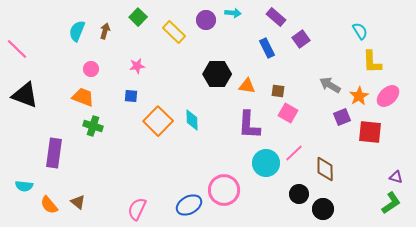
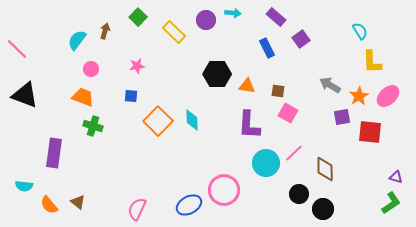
cyan semicircle at (77, 31): moved 9 px down; rotated 15 degrees clockwise
purple square at (342, 117): rotated 12 degrees clockwise
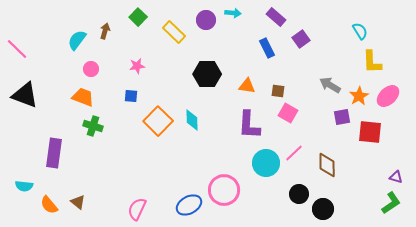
black hexagon at (217, 74): moved 10 px left
brown diamond at (325, 169): moved 2 px right, 4 px up
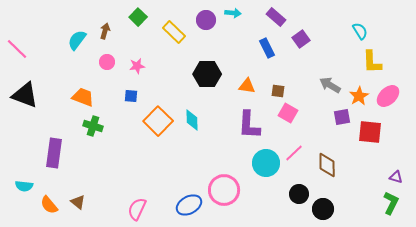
pink circle at (91, 69): moved 16 px right, 7 px up
green L-shape at (391, 203): rotated 30 degrees counterclockwise
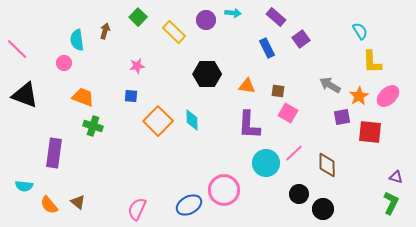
cyan semicircle at (77, 40): rotated 45 degrees counterclockwise
pink circle at (107, 62): moved 43 px left, 1 px down
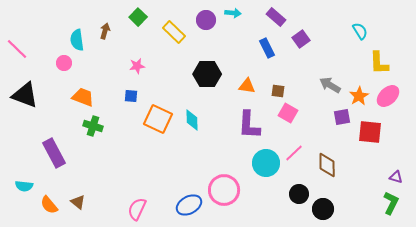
yellow L-shape at (372, 62): moved 7 px right, 1 px down
orange square at (158, 121): moved 2 px up; rotated 20 degrees counterclockwise
purple rectangle at (54, 153): rotated 36 degrees counterclockwise
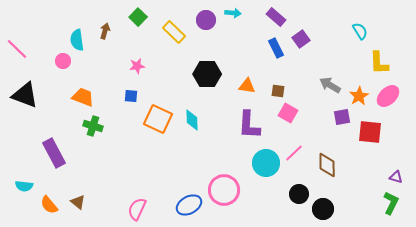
blue rectangle at (267, 48): moved 9 px right
pink circle at (64, 63): moved 1 px left, 2 px up
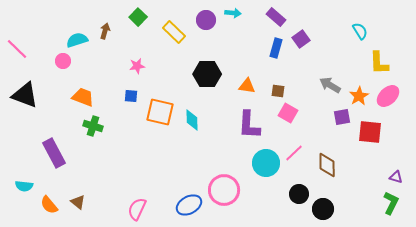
cyan semicircle at (77, 40): rotated 80 degrees clockwise
blue rectangle at (276, 48): rotated 42 degrees clockwise
orange square at (158, 119): moved 2 px right, 7 px up; rotated 12 degrees counterclockwise
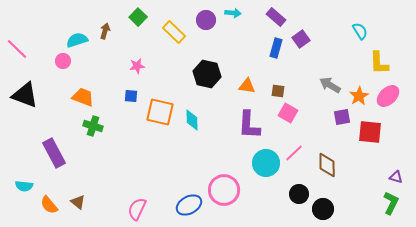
black hexagon at (207, 74): rotated 12 degrees clockwise
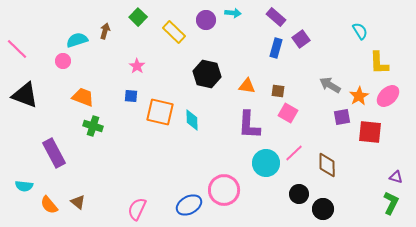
pink star at (137, 66): rotated 28 degrees counterclockwise
